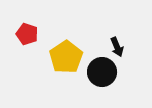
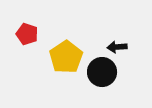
black arrow: rotated 108 degrees clockwise
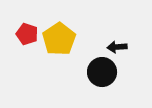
yellow pentagon: moved 7 px left, 18 px up
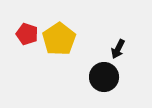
black arrow: moved 1 px right, 2 px down; rotated 60 degrees counterclockwise
black circle: moved 2 px right, 5 px down
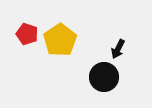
yellow pentagon: moved 1 px right, 1 px down
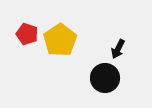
black circle: moved 1 px right, 1 px down
